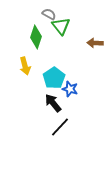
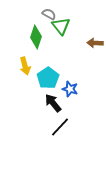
cyan pentagon: moved 6 px left
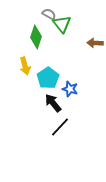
green triangle: moved 1 px right, 2 px up
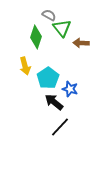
gray semicircle: moved 1 px down
green triangle: moved 4 px down
brown arrow: moved 14 px left
black arrow: moved 1 px right, 1 px up; rotated 12 degrees counterclockwise
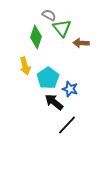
black line: moved 7 px right, 2 px up
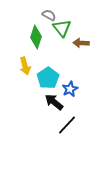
blue star: rotated 28 degrees clockwise
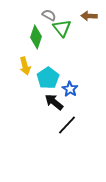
brown arrow: moved 8 px right, 27 px up
blue star: rotated 14 degrees counterclockwise
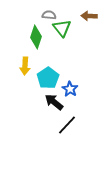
gray semicircle: rotated 24 degrees counterclockwise
yellow arrow: rotated 18 degrees clockwise
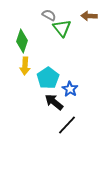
gray semicircle: rotated 24 degrees clockwise
green diamond: moved 14 px left, 4 px down
